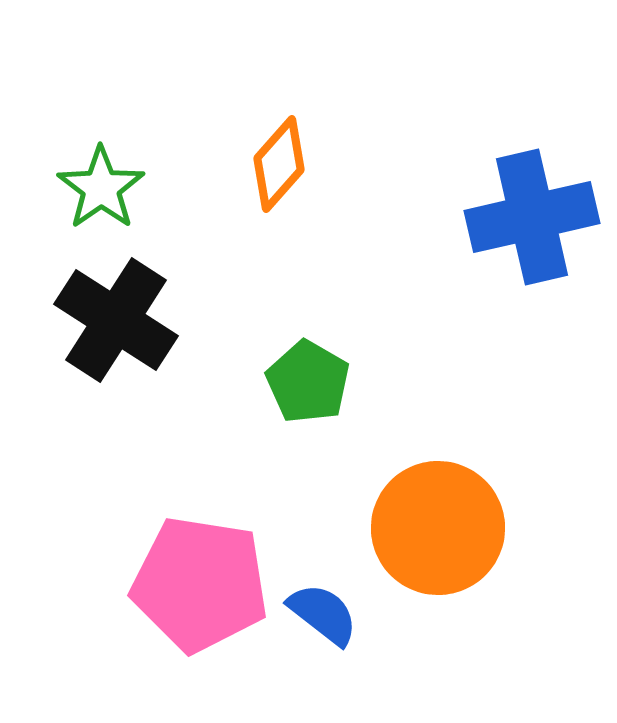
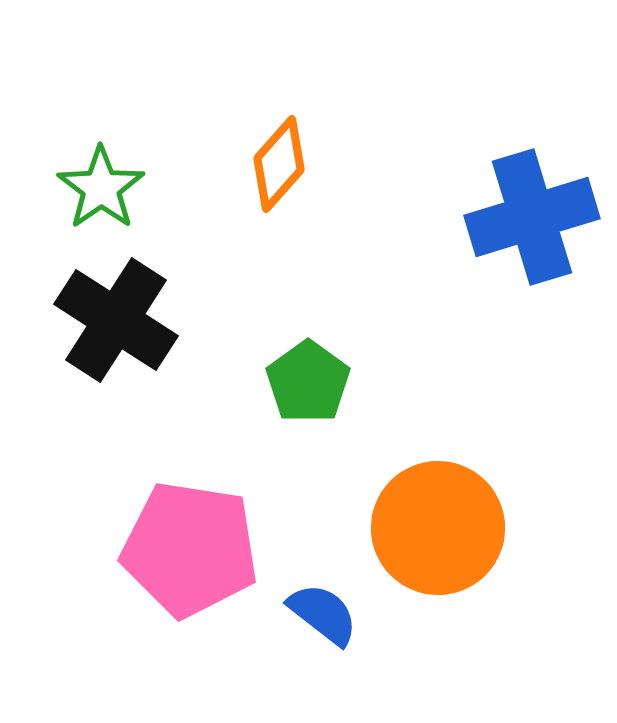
blue cross: rotated 4 degrees counterclockwise
green pentagon: rotated 6 degrees clockwise
pink pentagon: moved 10 px left, 35 px up
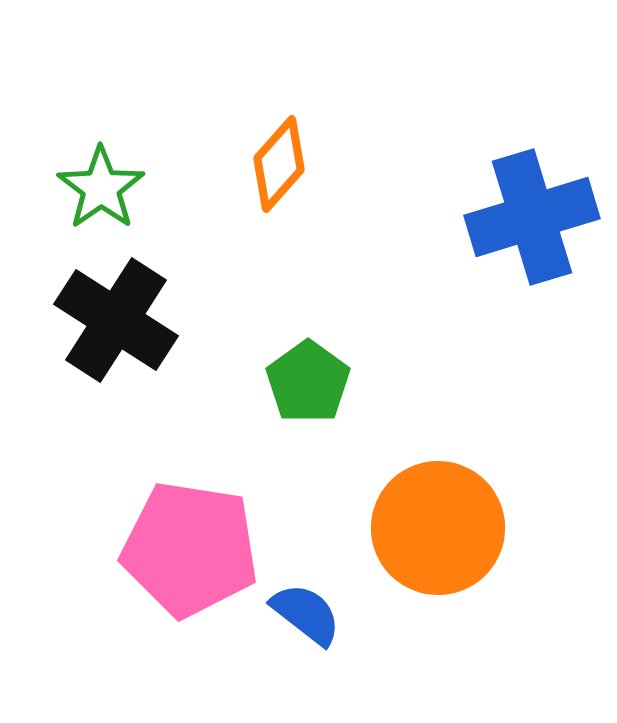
blue semicircle: moved 17 px left
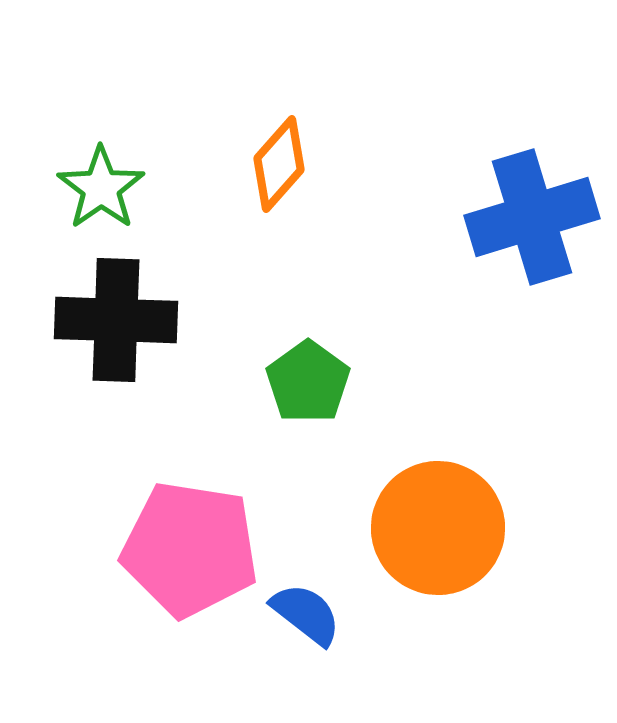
black cross: rotated 31 degrees counterclockwise
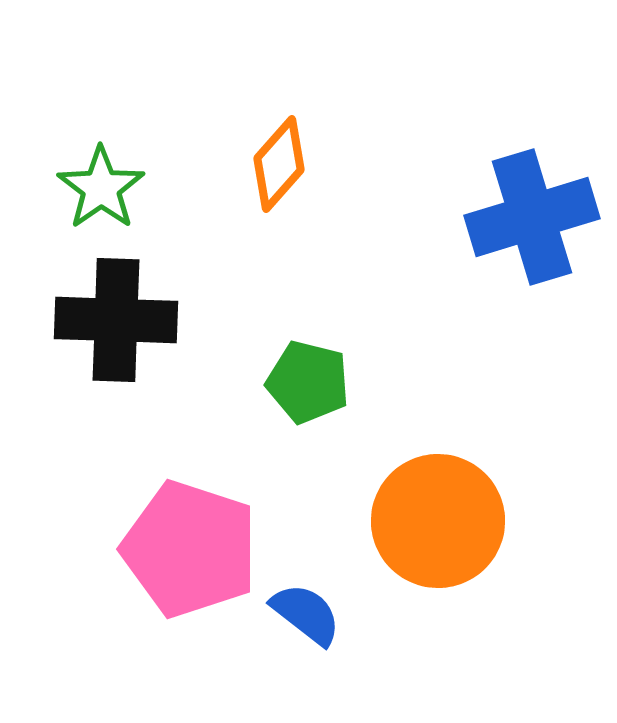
green pentagon: rotated 22 degrees counterclockwise
orange circle: moved 7 px up
pink pentagon: rotated 9 degrees clockwise
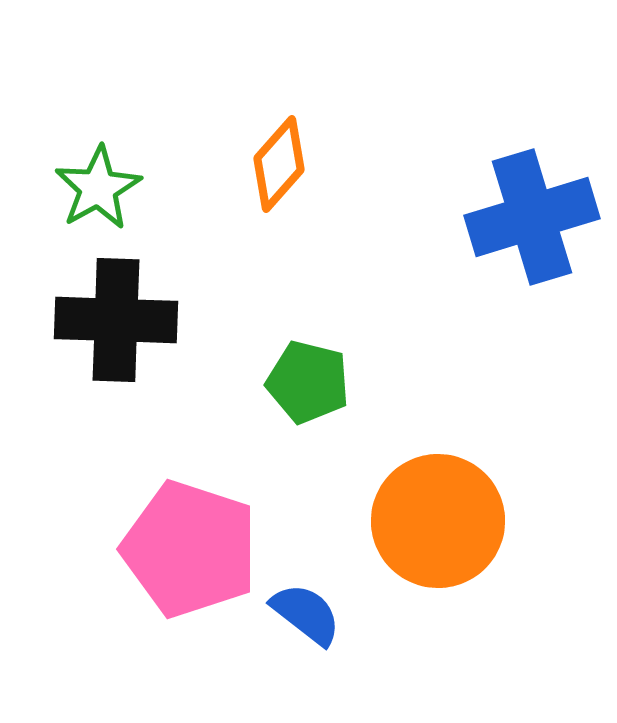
green star: moved 3 px left; rotated 6 degrees clockwise
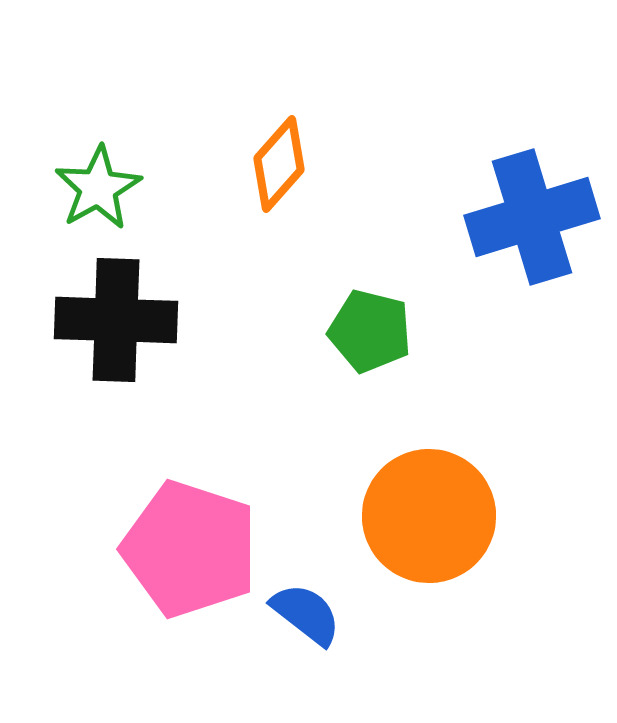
green pentagon: moved 62 px right, 51 px up
orange circle: moved 9 px left, 5 px up
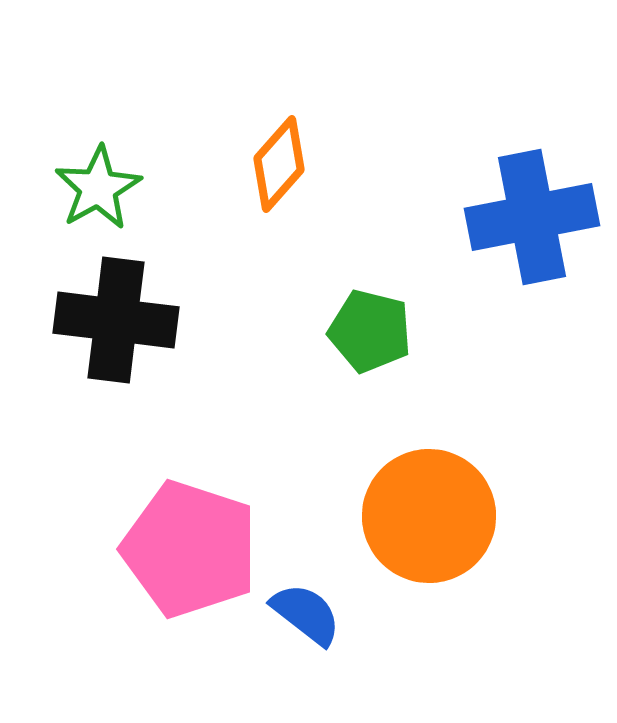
blue cross: rotated 6 degrees clockwise
black cross: rotated 5 degrees clockwise
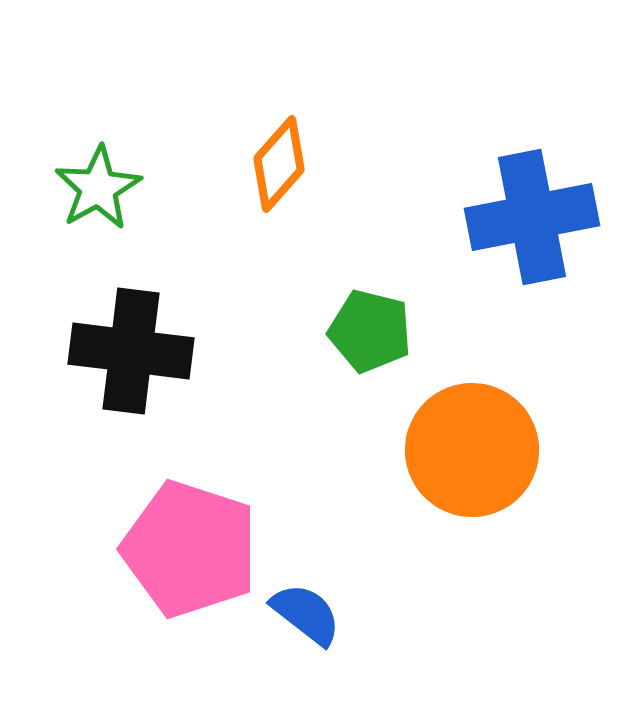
black cross: moved 15 px right, 31 px down
orange circle: moved 43 px right, 66 px up
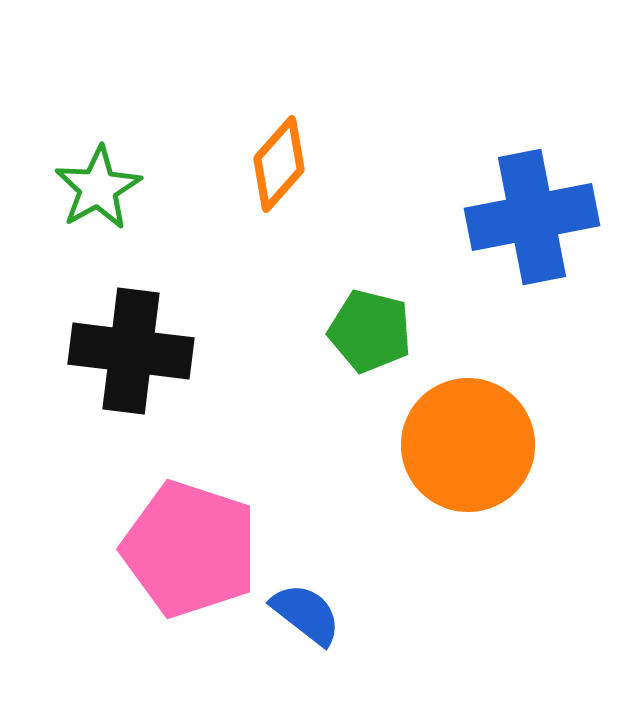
orange circle: moved 4 px left, 5 px up
